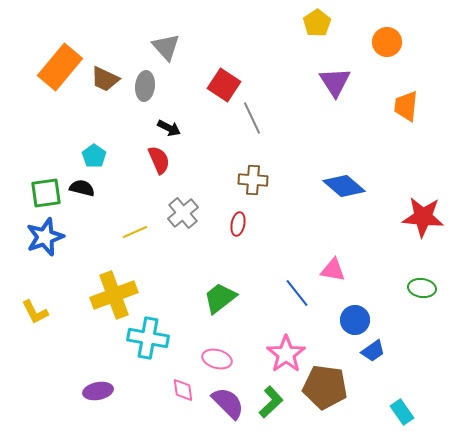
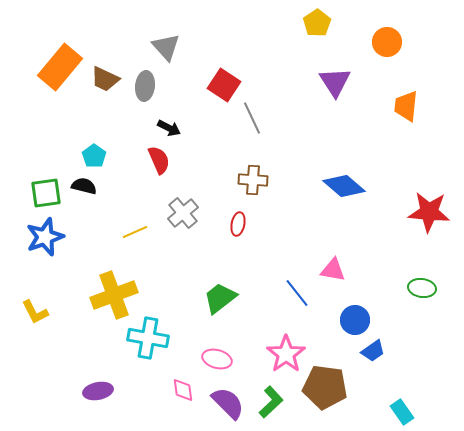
black semicircle: moved 2 px right, 2 px up
red star: moved 6 px right, 5 px up
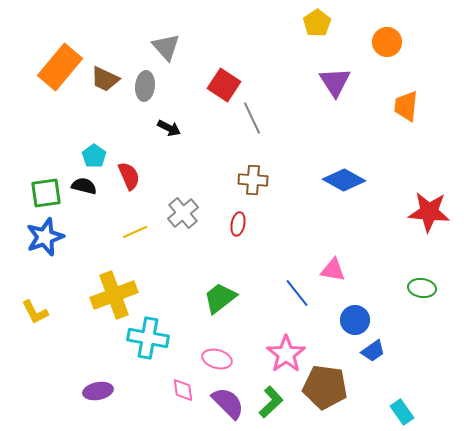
red semicircle: moved 30 px left, 16 px down
blue diamond: moved 6 px up; rotated 12 degrees counterclockwise
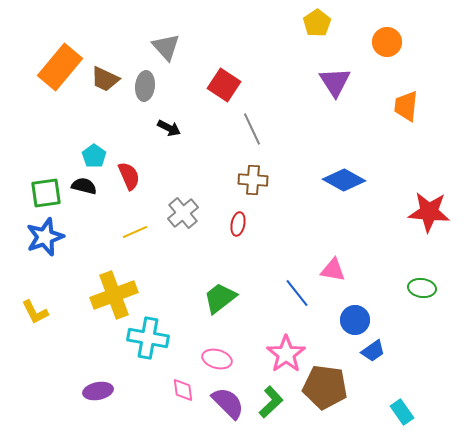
gray line: moved 11 px down
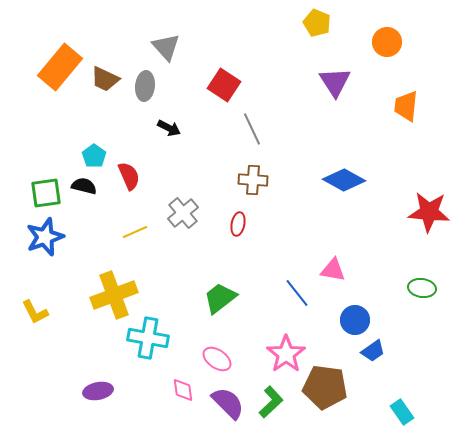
yellow pentagon: rotated 16 degrees counterclockwise
pink ellipse: rotated 20 degrees clockwise
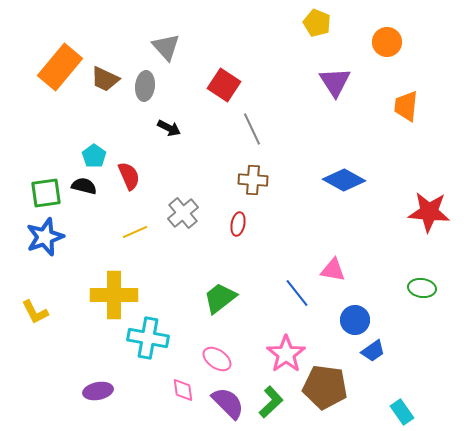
yellow cross: rotated 21 degrees clockwise
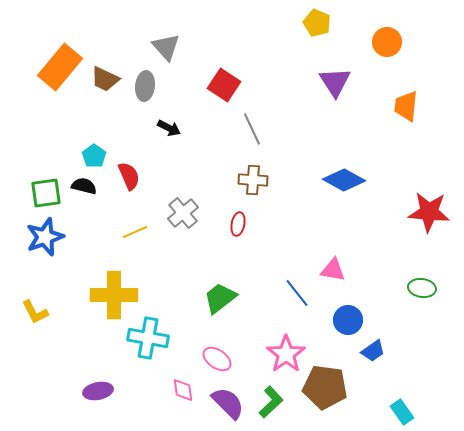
blue circle: moved 7 px left
